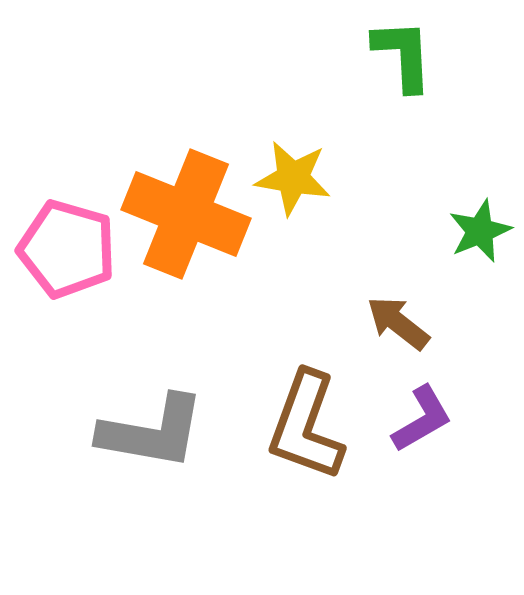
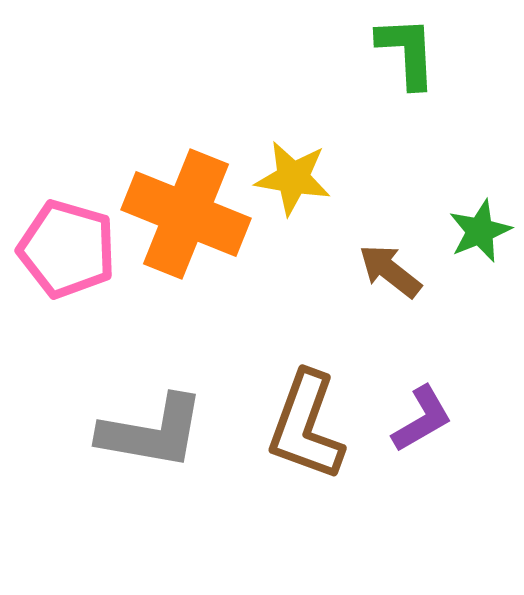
green L-shape: moved 4 px right, 3 px up
brown arrow: moved 8 px left, 52 px up
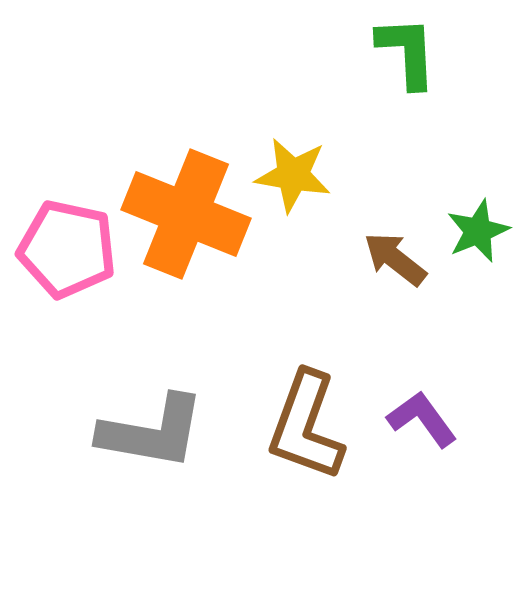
yellow star: moved 3 px up
green star: moved 2 px left
pink pentagon: rotated 4 degrees counterclockwise
brown arrow: moved 5 px right, 12 px up
purple L-shape: rotated 96 degrees counterclockwise
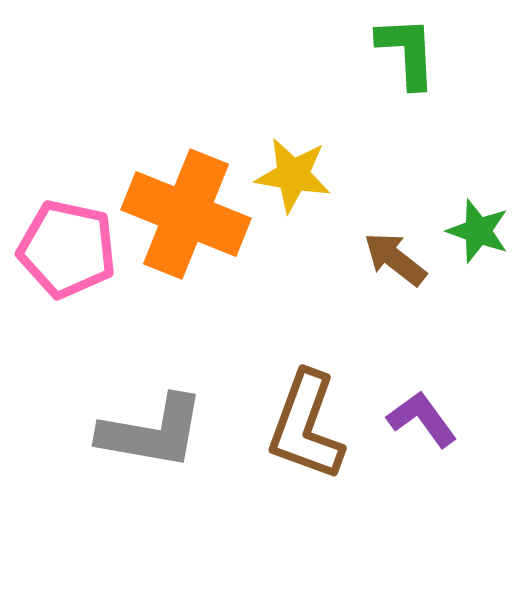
green star: rotated 30 degrees counterclockwise
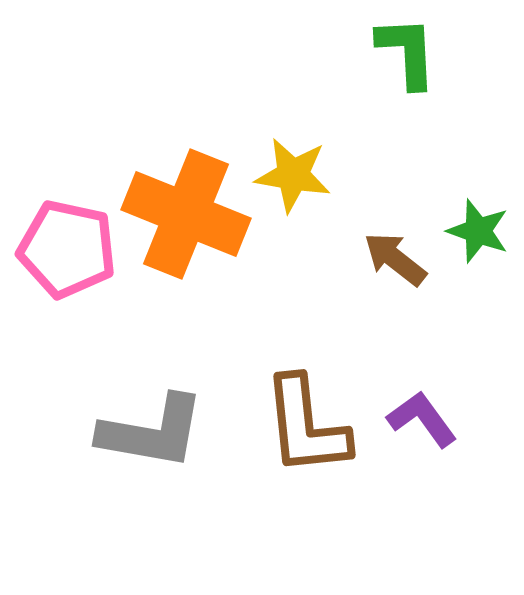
brown L-shape: rotated 26 degrees counterclockwise
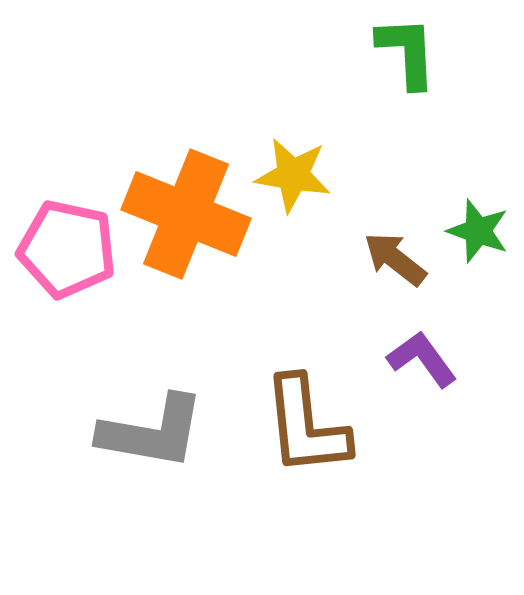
purple L-shape: moved 60 px up
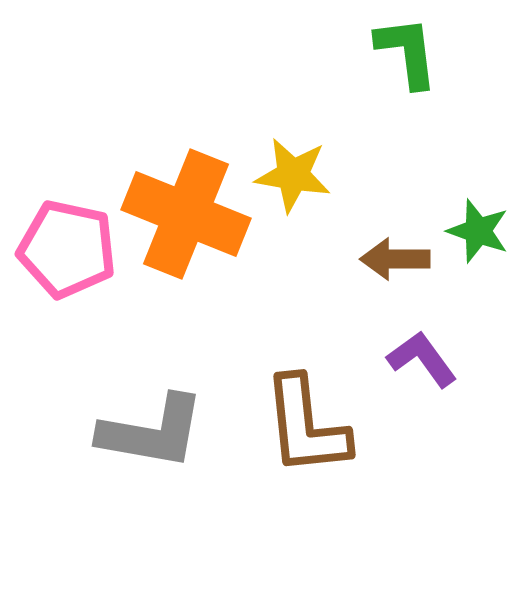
green L-shape: rotated 4 degrees counterclockwise
brown arrow: rotated 38 degrees counterclockwise
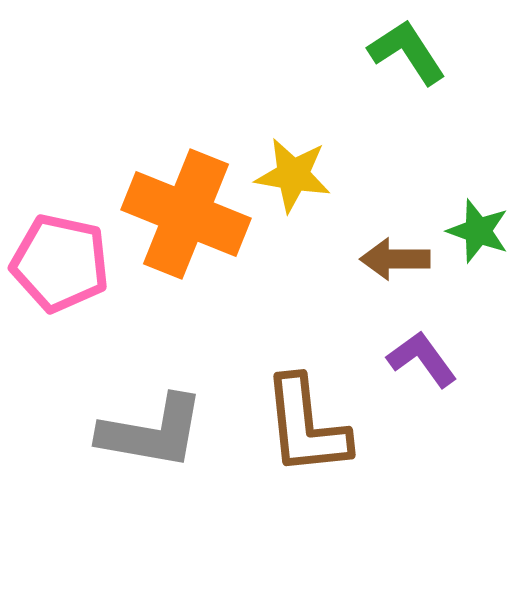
green L-shape: rotated 26 degrees counterclockwise
pink pentagon: moved 7 px left, 14 px down
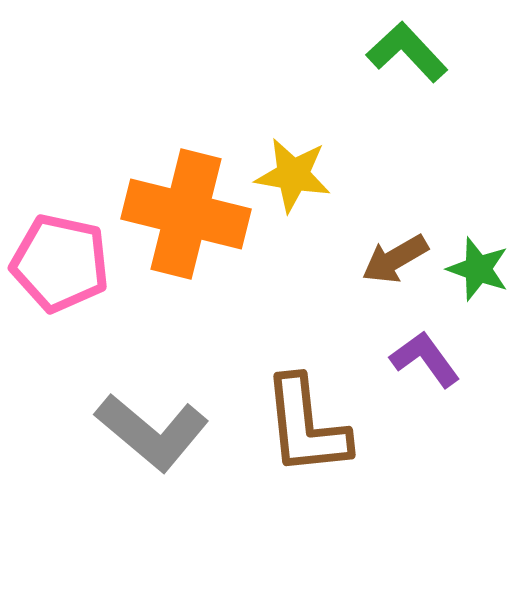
green L-shape: rotated 10 degrees counterclockwise
orange cross: rotated 8 degrees counterclockwise
green star: moved 38 px down
brown arrow: rotated 30 degrees counterclockwise
purple L-shape: moved 3 px right
gray L-shape: rotated 30 degrees clockwise
